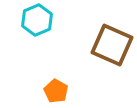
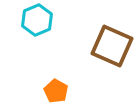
brown square: moved 1 px down
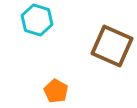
cyan hexagon: rotated 20 degrees counterclockwise
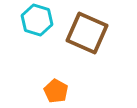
brown square: moved 25 px left, 13 px up
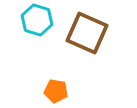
orange pentagon: rotated 20 degrees counterclockwise
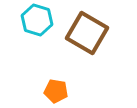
brown square: rotated 6 degrees clockwise
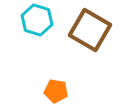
brown square: moved 3 px right, 3 px up
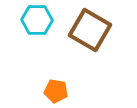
cyan hexagon: rotated 16 degrees counterclockwise
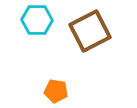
brown square: moved 1 px down; rotated 33 degrees clockwise
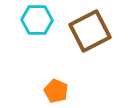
orange pentagon: rotated 15 degrees clockwise
